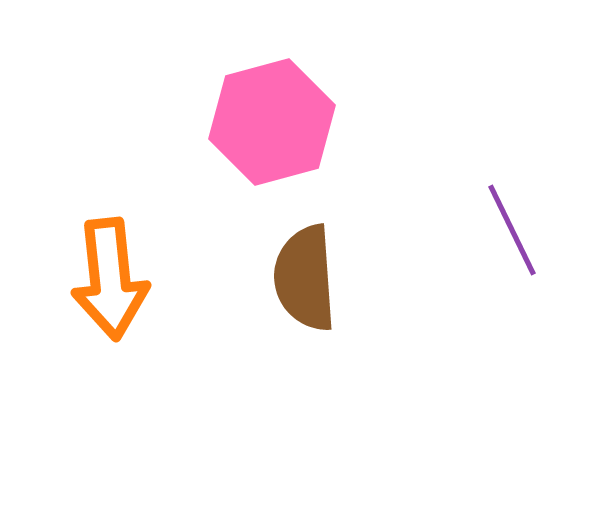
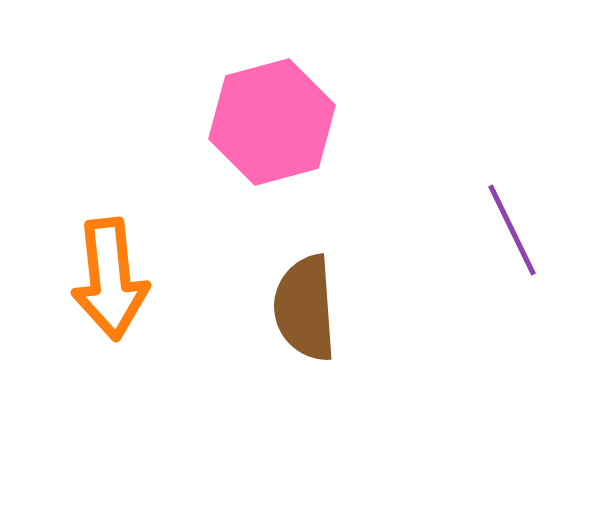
brown semicircle: moved 30 px down
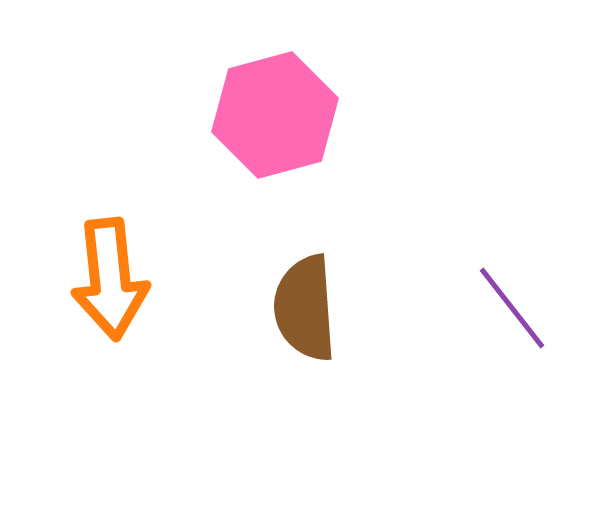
pink hexagon: moved 3 px right, 7 px up
purple line: moved 78 px down; rotated 12 degrees counterclockwise
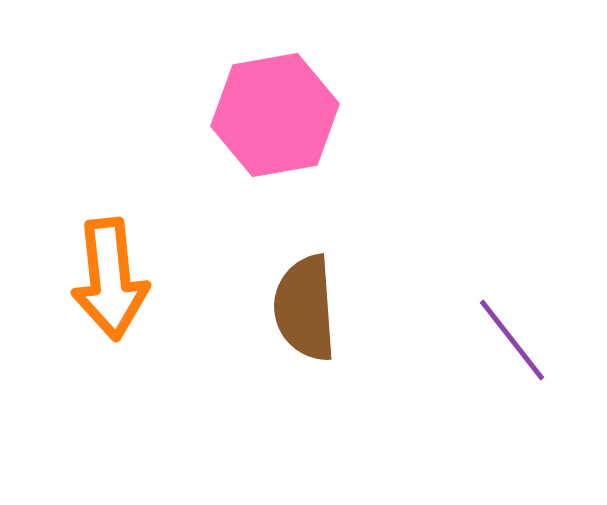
pink hexagon: rotated 5 degrees clockwise
purple line: moved 32 px down
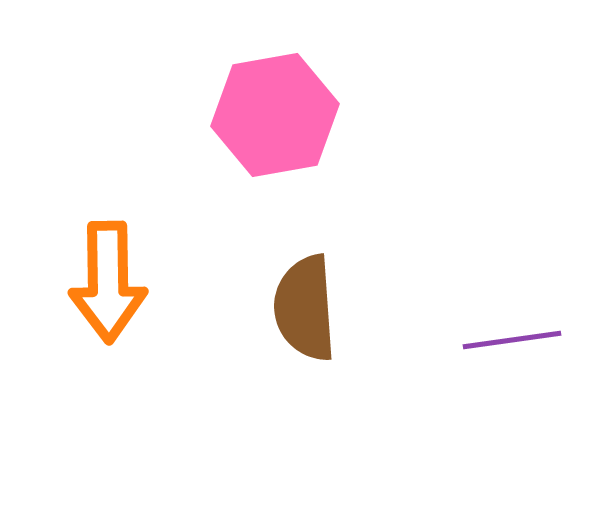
orange arrow: moved 2 px left, 3 px down; rotated 5 degrees clockwise
purple line: rotated 60 degrees counterclockwise
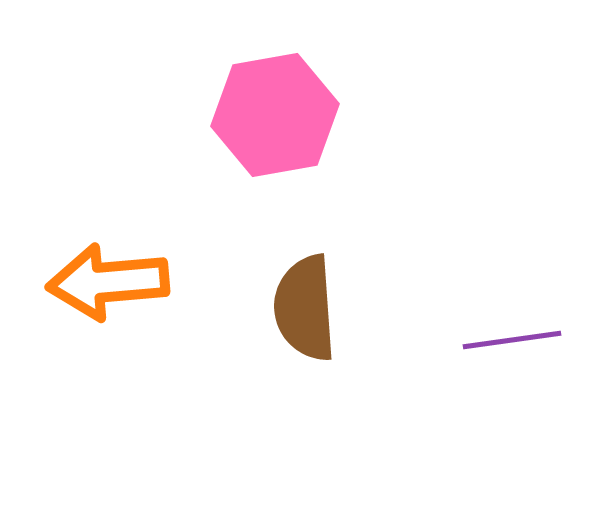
orange arrow: rotated 86 degrees clockwise
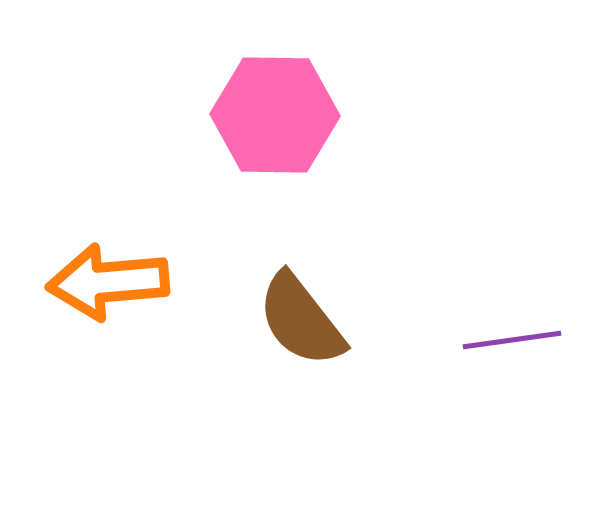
pink hexagon: rotated 11 degrees clockwise
brown semicircle: moved 4 px left, 12 px down; rotated 34 degrees counterclockwise
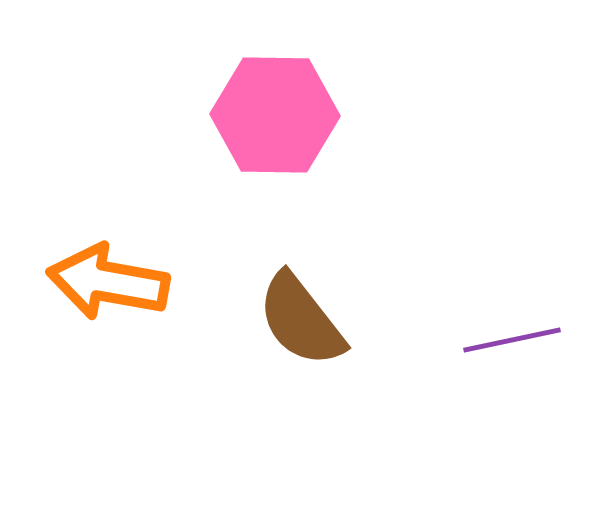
orange arrow: rotated 15 degrees clockwise
purple line: rotated 4 degrees counterclockwise
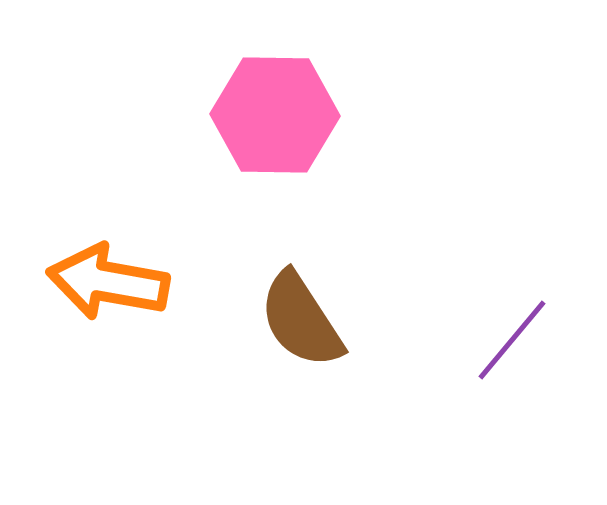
brown semicircle: rotated 5 degrees clockwise
purple line: rotated 38 degrees counterclockwise
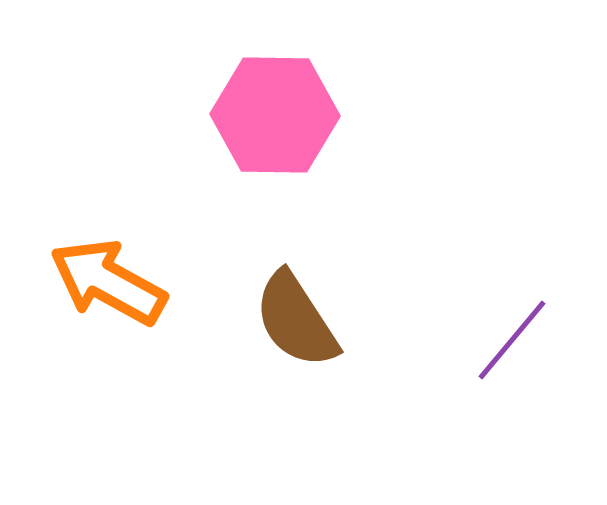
orange arrow: rotated 19 degrees clockwise
brown semicircle: moved 5 px left
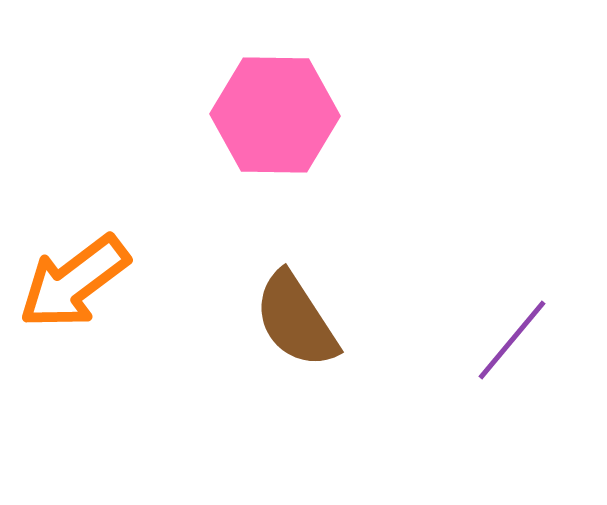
orange arrow: moved 34 px left; rotated 66 degrees counterclockwise
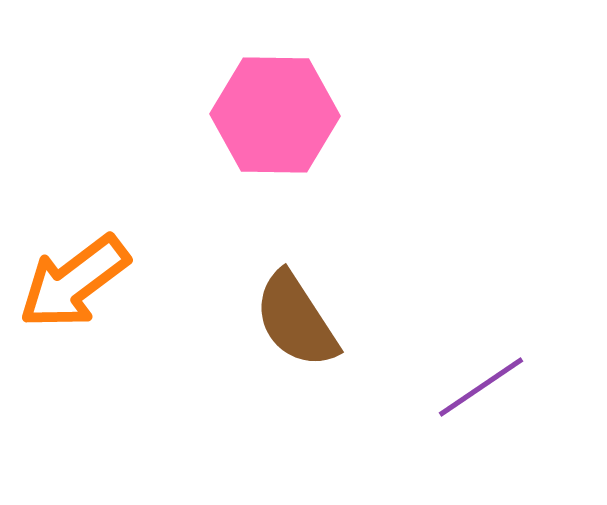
purple line: moved 31 px left, 47 px down; rotated 16 degrees clockwise
